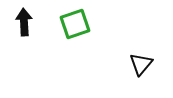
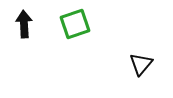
black arrow: moved 2 px down
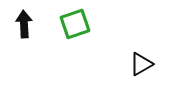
black triangle: rotated 20 degrees clockwise
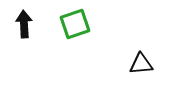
black triangle: rotated 25 degrees clockwise
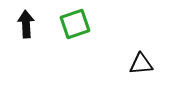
black arrow: moved 2 px right
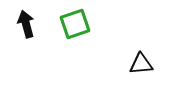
black arrow: rotated 12 degrees counterclockwise
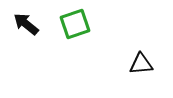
black arrow: rotated 36 degrees counterclockwise
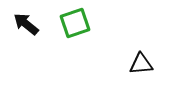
green square: moved 1 px up
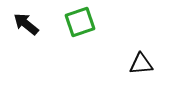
green square: moved 5 px right, 1 px up
